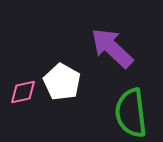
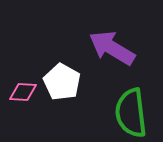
purple arrow: rotated 12 degrees counterclockwise
pink diamond: rotated 16 degrees clockwise
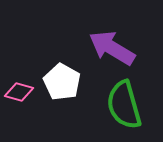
pink diamond: moved 4 px left; rotated 12 degrees clockwise
green semicircle: moved 7 px left, 8 px up; rotated 9 degrees counterclockwise
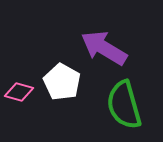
purple arrow: moved 8 px left
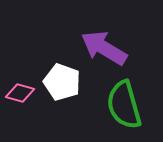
white pentagon: rotated 9 degrees counterclockwise
pink diamond: moved 1 px right, 1 px down
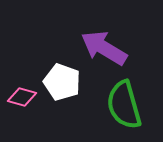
pink diamond: moved 2 px right, 4 px down
